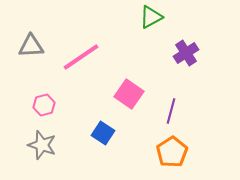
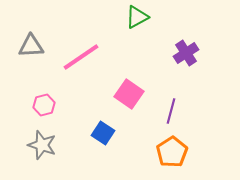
green triangle: moved 14 px left
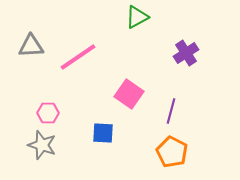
pink line: moved 3 px left
pink hexagon: moved 4 px right, 8 px down; rotated 15 degrees clockwise
blue square: rotated 30 degrees counterclockwise
orange pentagon: rotated 12 degrees counterclockwise
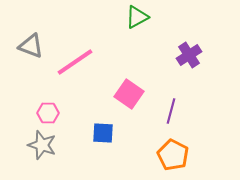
gray triangle: rotated 24 degrees clockwise
purple cross: moved 3 px right, 2 px down
pink line: moved 3 px left, 5 px down
orange pentagon: moved 1 px right, 3 px down
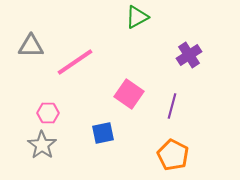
gray triangle: rotated 20 degrees counterclockwise
purple line: moved 1 px right, 5 px up
blue square: rotated 15 degrees counterclockwise
gray star: rotated 16 degrees clockwise
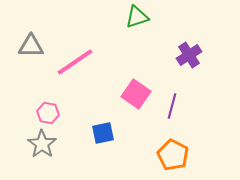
green triangle: rotated 10 degrees clockwise
pink square: moved 7 px right
pink hexagon: rotated 10 degrees clockwise
gray star: moved 1 px up
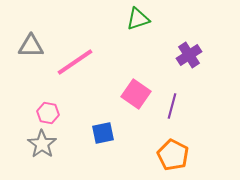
green triangle: moved 1 px right, 2 px down
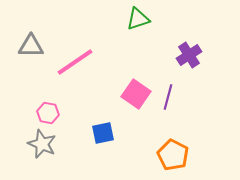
purple line: moved 4 px left, 9 px up
gray star: rotated 12 degrees counterclockwise
